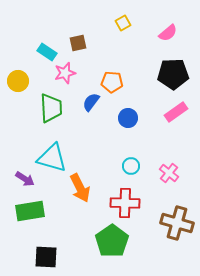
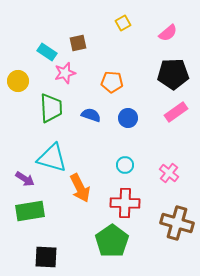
blue semicircle: moved 13 px down; rotated 72 degrees clockwise
cyan circle: moved 6 px left, 1 px up
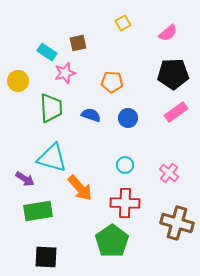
orange arrow: rotated 16 degrees counterclockwise
green rectangle: moved 8 px right
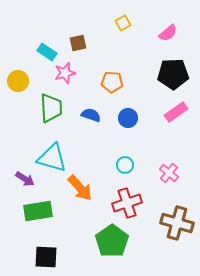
red cross: moved 2 px right; rotated 20 degrees counterclockwise
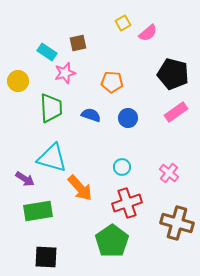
pink semicircle: moved 20 px left
black pentagon: rotated 16 degrees clockwise
cyan circle: moved 3 px left, 2 px down
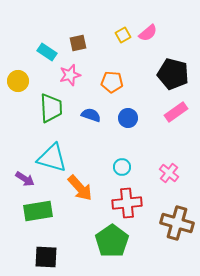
yellow square: moved 12 px down
pink star: moved 5 px right, 2 px down
red cross: rotated 12 degrees clockwise
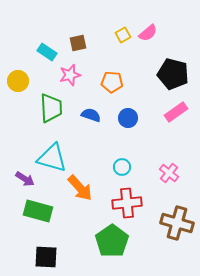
green rectangle: rotated 24 degrees clockwise
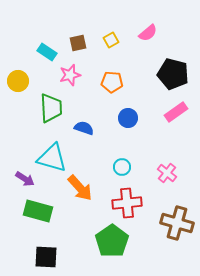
yellow square: moved 12 px left, 5 px down
blue semicircle: moved 7 px left, 13 px down
pink cross: moved 2 px left
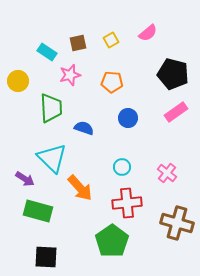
cyan triangle: rotated 28 degrees clockwise
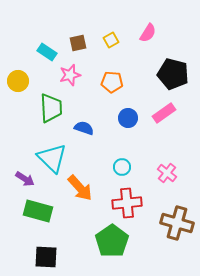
pink semicircle: rotated 18 degrees counterclockwise
pink rectangle: moved 12 px left, 1 px down
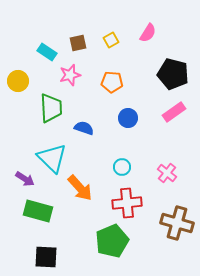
pink rectangle: moved 10 px right, 1 px up
green pentagon: rotated 12 degrees clockwise
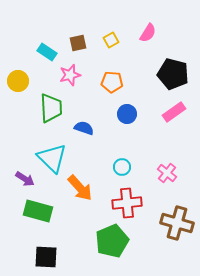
blue circle: moved 1 px left, 4 px up
